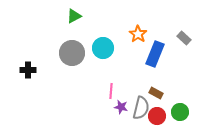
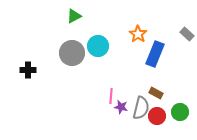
gray rectangle: moved 3 px right, 4 px up
cyan circle: moved 5 px left, 2 px up
pink line: moved 5 px down
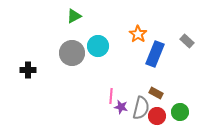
gray rectangle: moved 7 px down
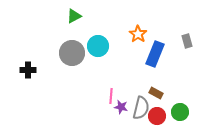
gray rectangle: rotated 32 degrees clockwise
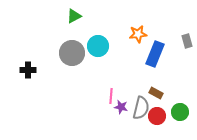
orange star: rotated 30 degrees clockwise
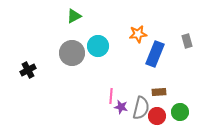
black cross: rotated 28 degrees counterclockwise
brown rectangle: moved 3 px right, 1 px up; rotated 32 degrees counterclockwise
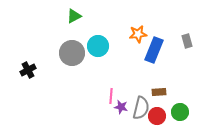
blue rectangle: moved 1 px left, 4 px up
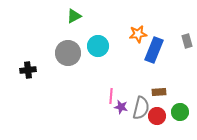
gray circle: moved 4 px left
black cross: rotated 21 degrees clockwise
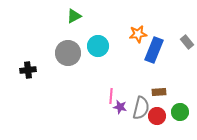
gray rectangle: moved 1 px down; rotated 24 degrees counterclockwise
purple star: moved 1 px left
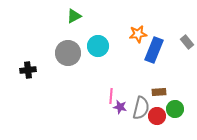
green circle: moved 5 px left, 3 px up
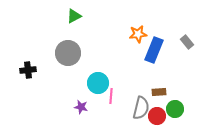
cyan circle: moved 37 px down
purple star: moved 39 px left
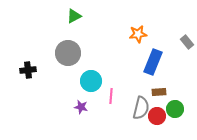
blue rectangle: moved 1 px left, 12 px down
cyan circle: moved 7 px left, 2 px up
